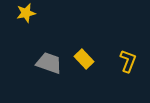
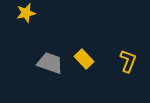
gray trapezoid: moved 1 px right
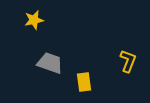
yellow star: moved 8 px right, 7 px down
yellow rectangle: moved 23 px down; rotated 36 degrees clockwise
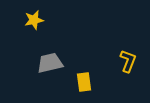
gray trapezoid: rotated 32 degrees counterclockwise
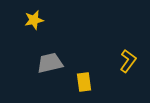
yellow L-shape: rotated 15 degrees clockwise
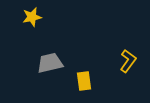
yellow star: moved 2 px left, 3 px up
yellow rectangle: moved 1 px up
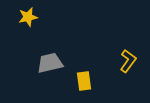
yellow star: moved 4 px left
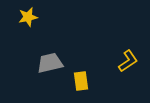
yellow L-shape: rotated 20 degrees clockwise
yellow rectangle: moved 3 px left
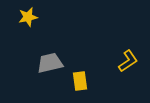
yellow rectangle: moved 1 px left
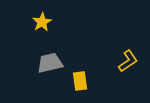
yellow star: moved 14 px right, 5 px down; rotated 18 degrees counterclockwise
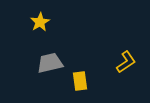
yellow star: moved 2 px left
yellow L-shape: moved 2 px left, 1 px down
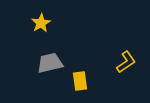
yellow star: moved 1 px right, 1 px down
